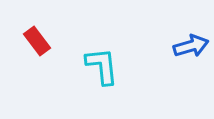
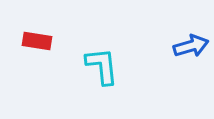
red rectangle: rotated 44 degrees counterclockwise
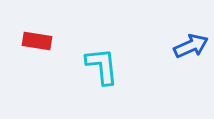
blue arrow: rotated 8 degrees counterclockwise
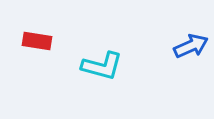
cyan L-shape: rotated 111 degrees clockwise
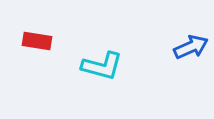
blue arrow: moved 1 px down
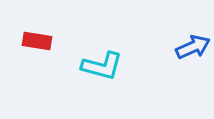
blue arrow: moved 2 px right
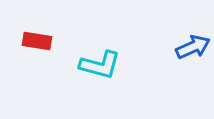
cyan L-shape: moved 2 px left, 1 px up
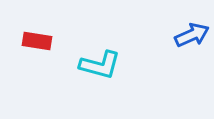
blue arrow: moved 1 px left, 12 px up
